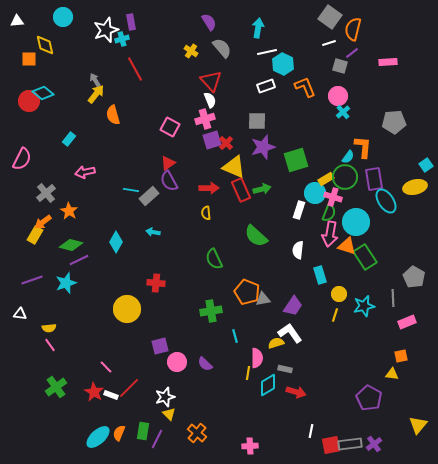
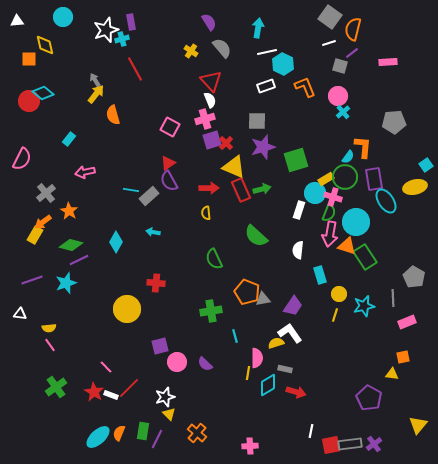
orange square at (401, 356): moved 2 px right, 1 px down
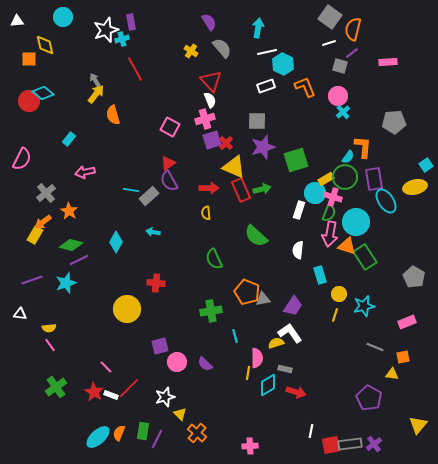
gray line at (393, 298): moved 18 px left, 49 px down; rotated 66 degrees counterclockwise
yellow triangle at (169, 414): moved 11 px right
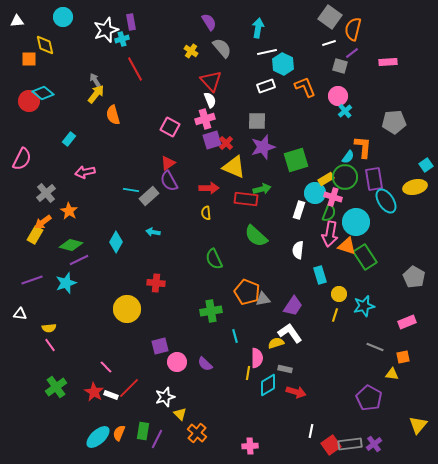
cyan cross at (343, 112): moved 2 px right, 1 px up
red rectangle at (241, 190): moved 5 px right, 9 px down; rotated 60 degrees counterclockwise
red square at (331, 445): rotated 24 degrees counterclockwise
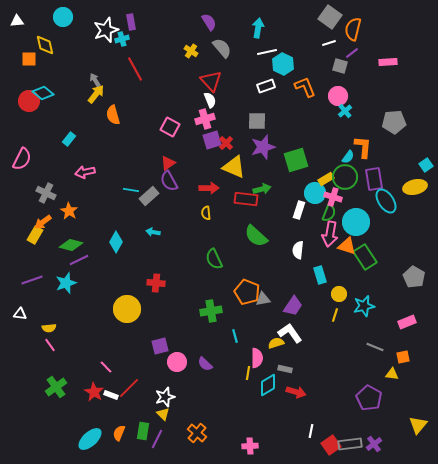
gray cross at (46, 193): rotated 24 degrees counterclockwise
yellow triangle at (180, 414): moved 17 px left
cyan ellipse at (98, 437): moved 8 px left, 2 px down
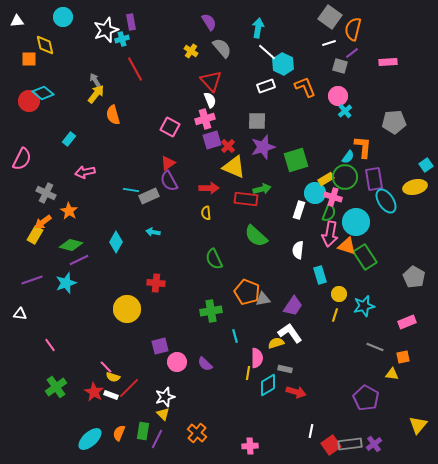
white line at (267, 52): rotated 54 degrees clockwise
red cross at (226, 143): moved 2 px right, 3 px down
gray rectangle at (149, 196): rotated 18 degrees clockwise
yellow semicircle at (49, 328): moved 64 px right, 49 px down; rotated 24 degrees clockwise
purple pentagon at (369, 398): moved 3 px left
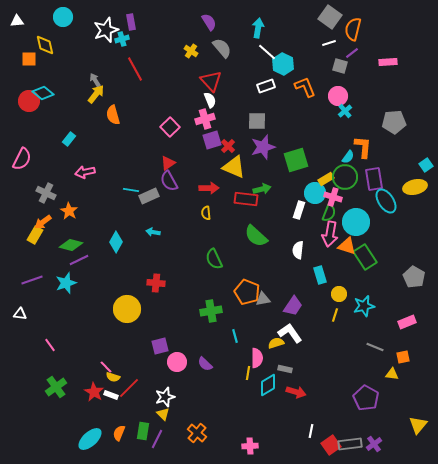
pink square at (170, 127): rotated 18 degrees clockwise
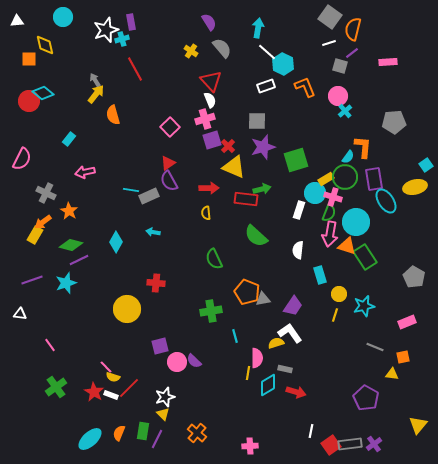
purple semicircle at (205, 364): moved 11 px left, 3 px up
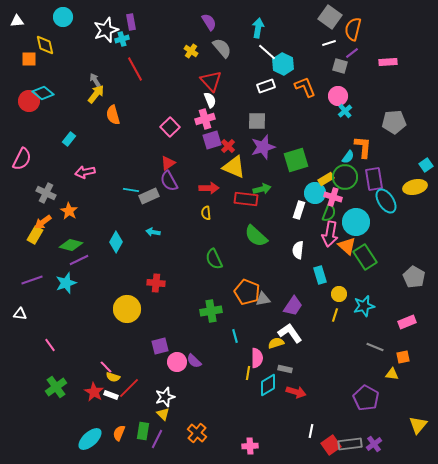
orange triangle at (347, 246): rotated 24 degrees clockwise
